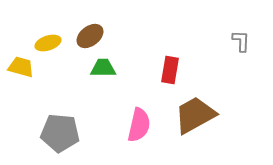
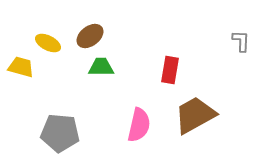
yellow ellipse: rotated 45 degrees clockwise
green trapezoid: moved 2 px left, 1 px up
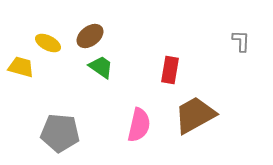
green trapezoid: rotated 36 degrees clockwise
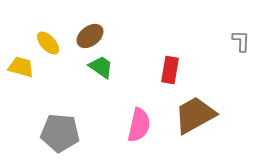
yellow ellipse: rotated 20 degrees clockwise
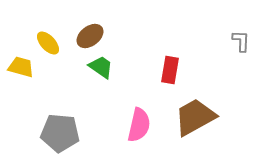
brown trapezoid: moved 2 px down
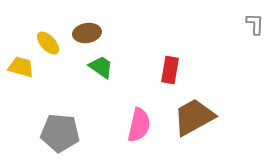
brown ellipse: moved 3 px left, 3 px up; rotated 28 degrees clockwise
gray L-shape: moved 14 px right, 17 px up
brown trapezoid: moved 1 px left
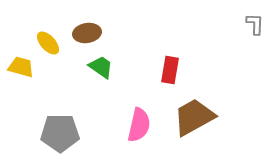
gray pentagon: rotated 6 degrees counterclockwise
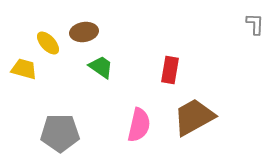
brown ellipse: moved 3 px left, 1 px up
yellow trapezoid: moved 3 px right, 2 px down
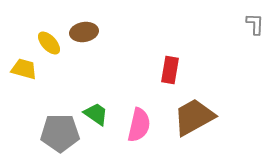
yellow ellipse: moved 1 px right
green trapezoid: moved 5 px left, 47 px down
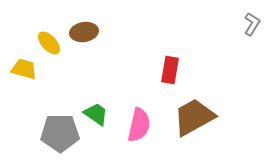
gray L-shape: moved 3 px left; rotated 30 degrees clockwise
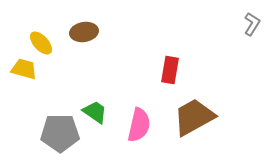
yellow ellipse: moved 8 px left
green trapezoid: moved 1 px left, 2 px up
